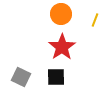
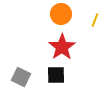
black square: moved 2 px up
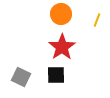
yellow line: moved 2 px right
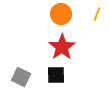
yellow line: moved 6 px up
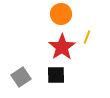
yellow line: moved 10 px left, 23 px down
gray square: rotated 30 degrees clockwise
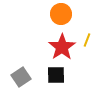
yellow line: moved 3 px down
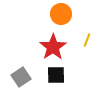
red star: moved 9 px left
